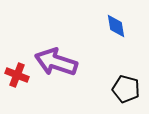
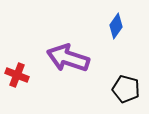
blue diamond: rotated 45 degrees clockwise
purple arrow: moved 12 px right, 4 px up
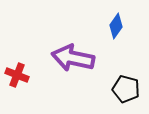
purple arrow: moved 5 px right; rotated 6 degrees counterclockwise
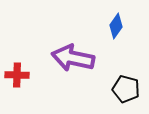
red cross: rotated 20 degrees counterclockwise
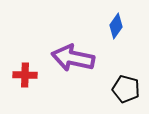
red cross: moved 8 px right
